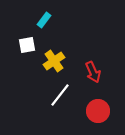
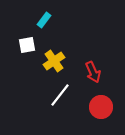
red circle: moved 3 px right, 4 px up
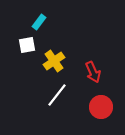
cyan rectangle: moved 5 px left, 2 px down
white line: moved 3 px left
